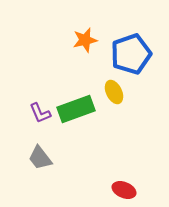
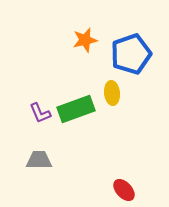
yellow ellipse: moved 2 px left, 1 px down; rotated 20 degrees clockwise
gray trapezoid: moved 1 px left, 2 px down; rotated 128 degrees clockwise
red ellipse: rotated 25 degrees clockwise
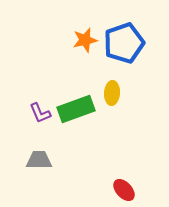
blue pentagon: moved 7 px left, 11 px up
yellow ellipse: rotated 10 degrees clockwise
